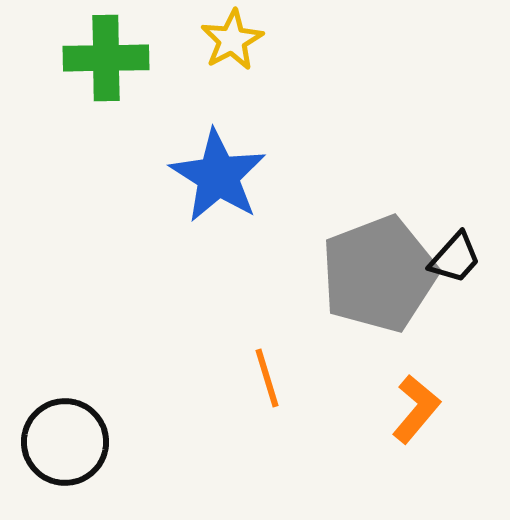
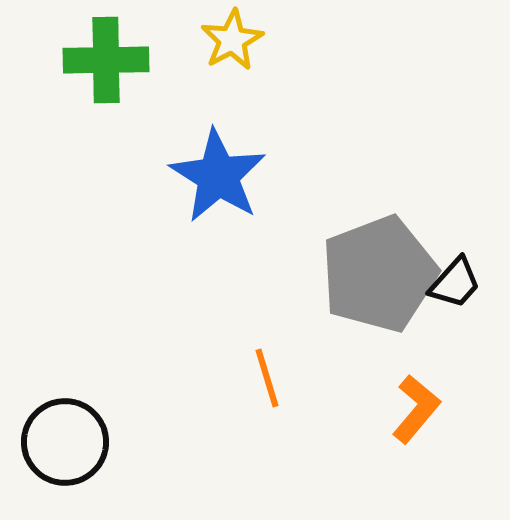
green cross: moved 2 px down
black trapezoid: moved 25 px down
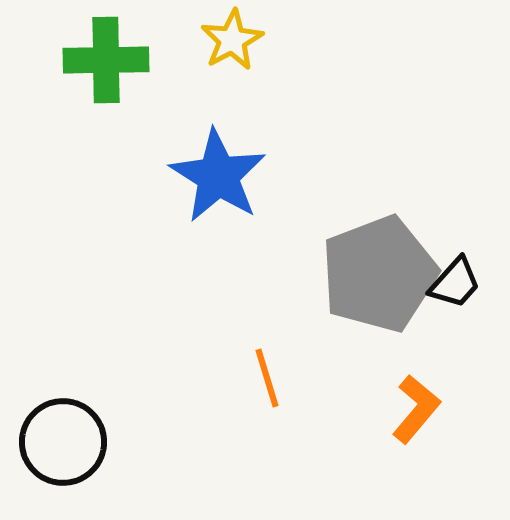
black circle: moved 2 px left
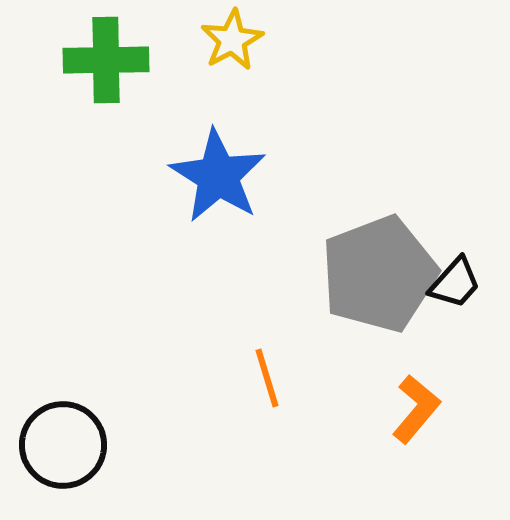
black circle: moved 3 px down
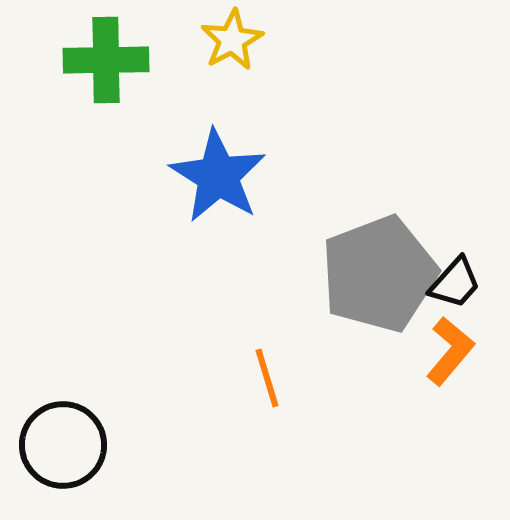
orange L-shape: moved 34 px right, 58 px up
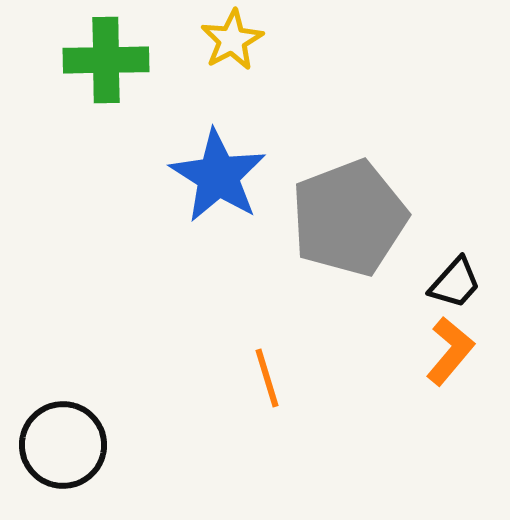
gray pentagon: moved 30 px left, 56 px up
